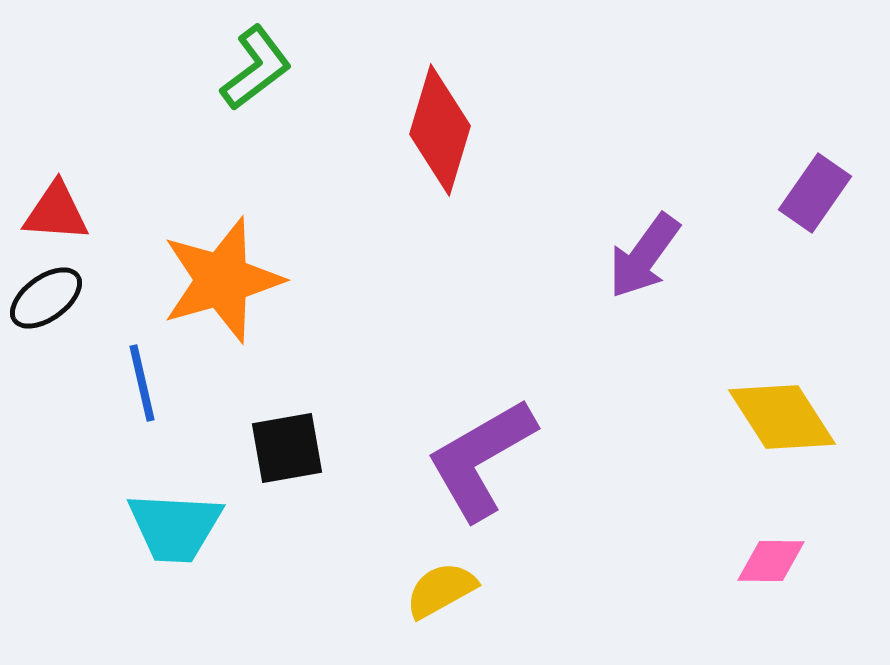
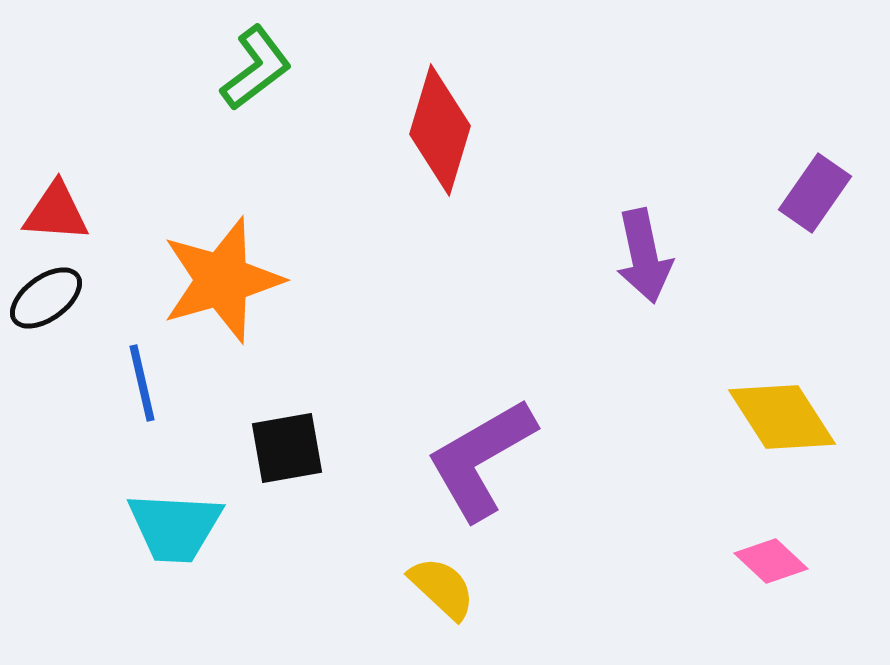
purple arrow: rotated 48 degrees counterclockwise
pink diamond: rotated 42 degrees clockwise
yellow semicircle: moved 1 px right, 2 px up; rotated 72 degrees clockwise
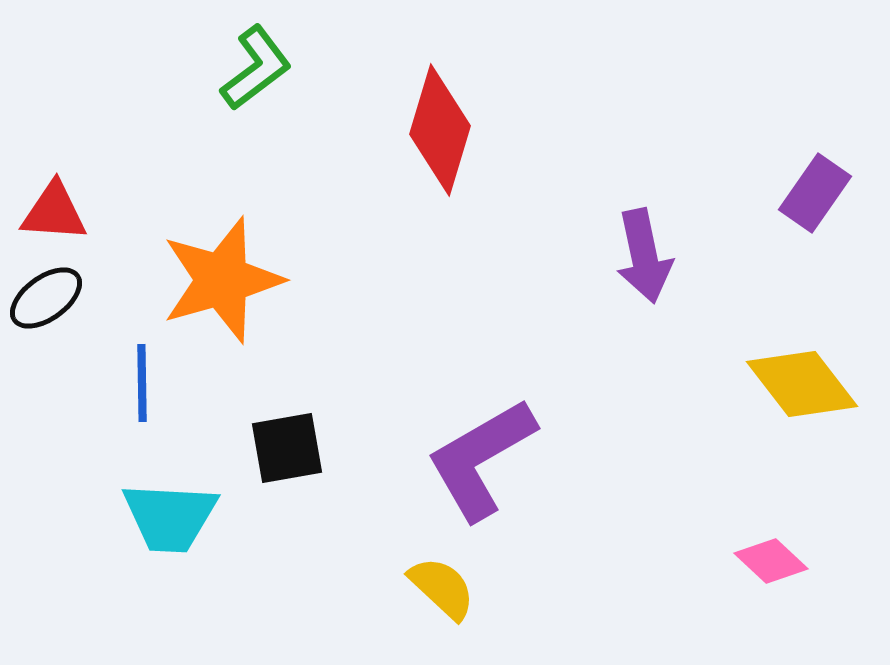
red triangle: moved 2 px left
blue line: rotated 12 degrees clockwise
yellow diamond: moved 20 px right, 33 px up; rotated 5 degrees counterclockwise
cyan trapezoid: moved 5 px left, 10 px up
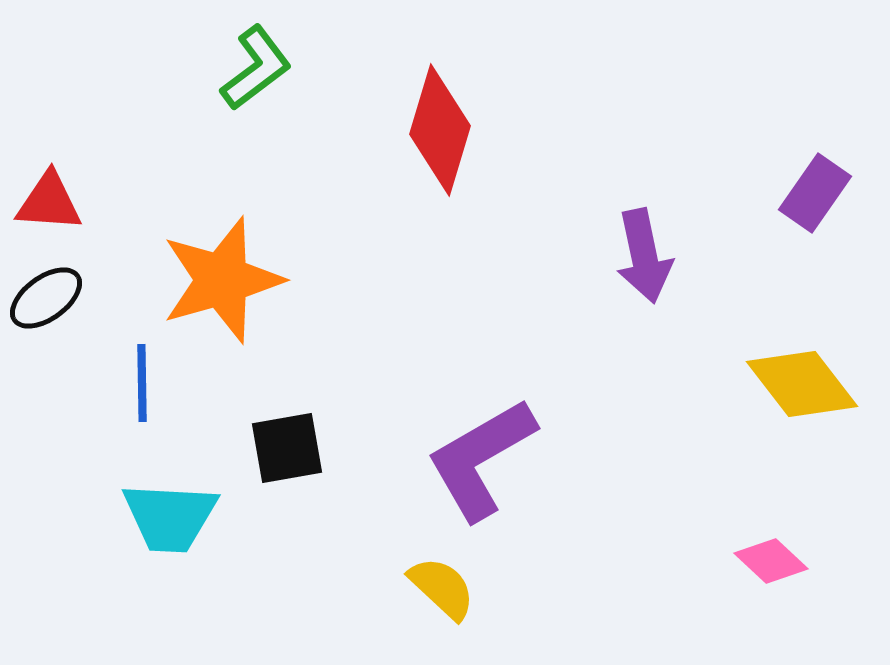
red triangle: moved 5 px left, 10 px up
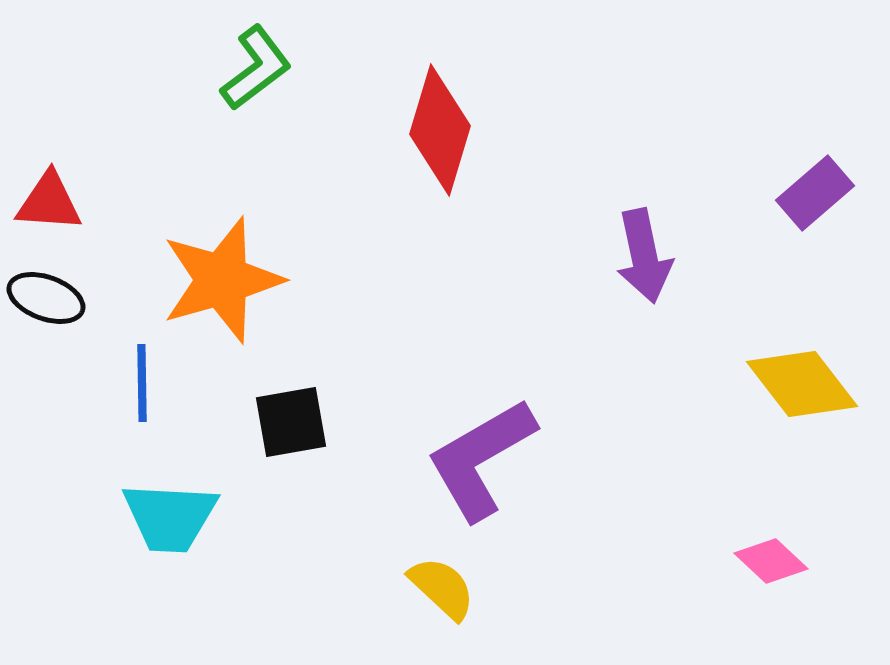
purple rectangle: rotated 14 degrees clockwise
black ellipse: rotated 56 degrees clockwise
black square: moved 4 px right, 26 px up
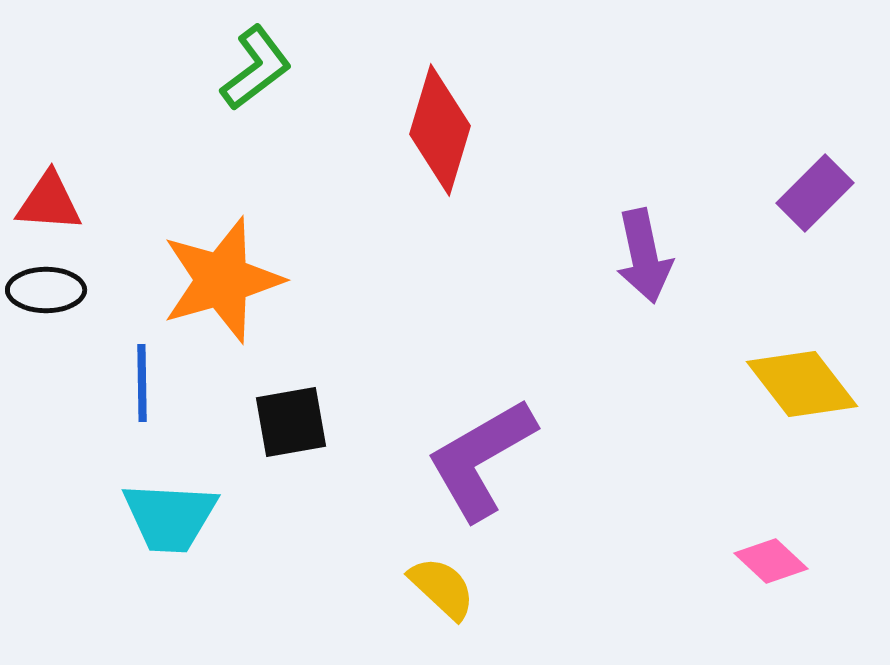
purple rectangle: rotated 4 degrees counterclockwise
black ellipse: moved 8 px up; rotated 20 degrees counterclockwise
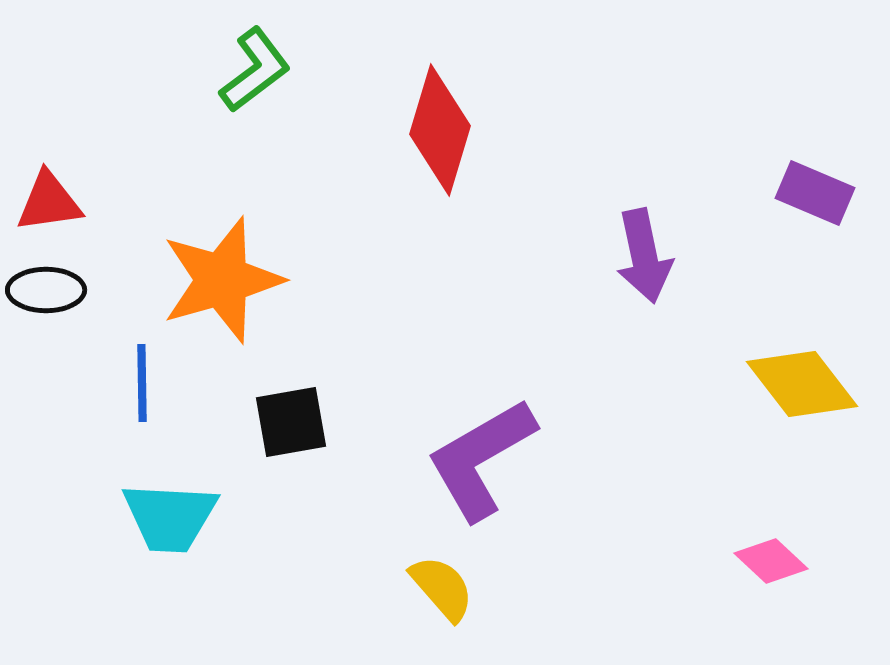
green L-shape: moved 1 px left, 2 px down
purple rectangle: rotated 68 degrees clockwise
red triangle: rotated 12 degrees counterclockwise
yellow semicircle: rotated 6 degrees clockwise
